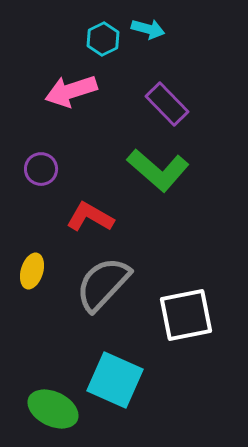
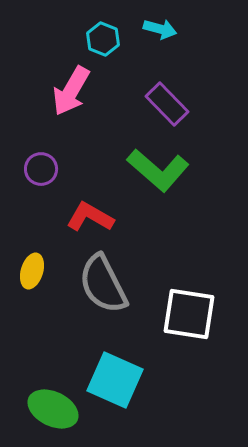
cyan arrow: moved 12 px right
cyan hexagon: rotated 12 degrees counterclockwise
pink arrow: rotated 42 degrees counterclockwise
gray semicircle: rotated 70 degrees counterclockwise
white square: moved 3 px right, 1 px up; rotated 20 degrees clockwise
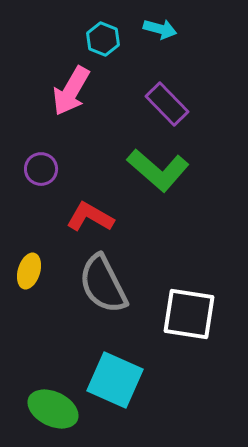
yellow ellipse: moved 3 px left
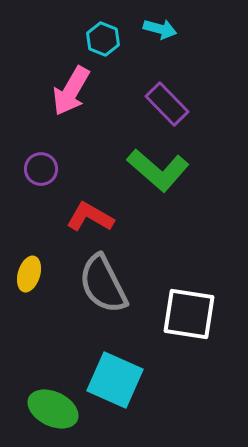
yellow ellipse: moved 3 px down
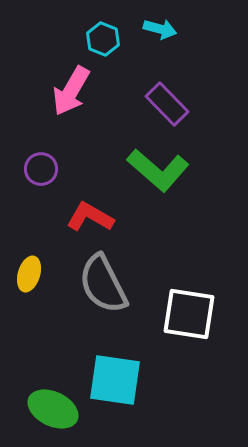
cyan square: rotated 16 degrees counterclockwise
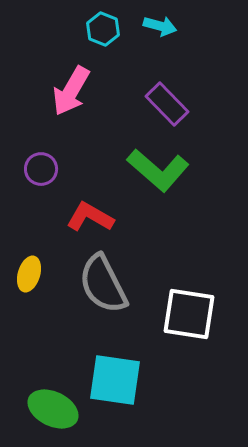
cyan arrow: moved 3 px up
cyan hexagon: moved 10 px up
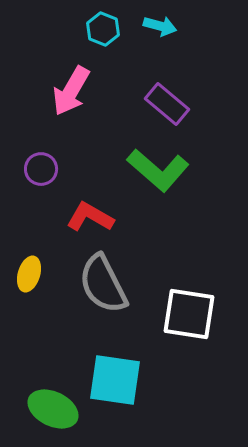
purple rectangle: rotated 6 degrees counterclockwise
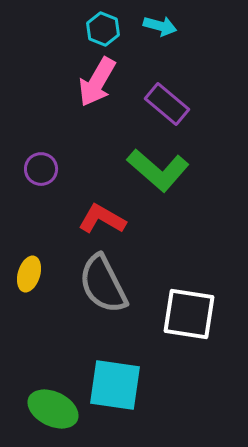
pink arrow: moved 26 px right, 9 px up
red L-shape: moved 12 px right, 2 px down
cyan square: moved 5 px down
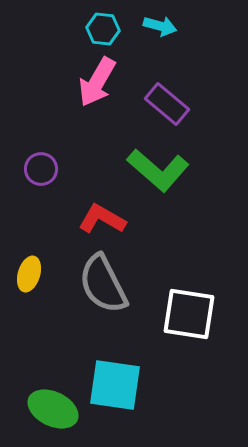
cyan hexagon: rotated 16 degrees counterclockwise
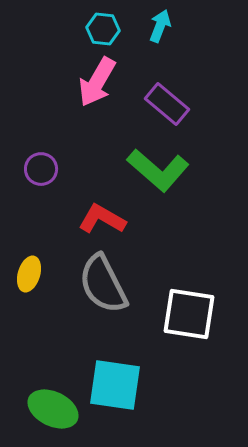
cyan arrow: rotated 84 degrees counterclockwise
